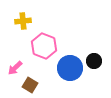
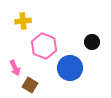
black circle: moved 2 px left, 19 px up
pink arrow: rotated 70 degrees counterclockwise
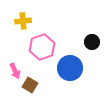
pink hexagon: moved 2 px left, 1 px down; rotated 20 degrees clockwise
pink arrow: moved 3 px down
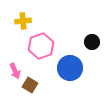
pink hexagon: moved 1 px left, 1 px up
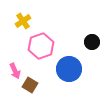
yellow cross: rotated 28 degrees counterclockwise
blue circle: moved 1 px left, 1 px down
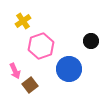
black circle: moved 1 px left, 1 px up
brown square: rotated 21 degrees clockwise
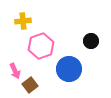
yellow cross: rotated 28 degrees clockwise
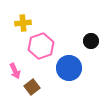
yellow cross: moved 2 px down
blue circle: moved 1 px up
brown square: moved 2 px right, 2 px down
